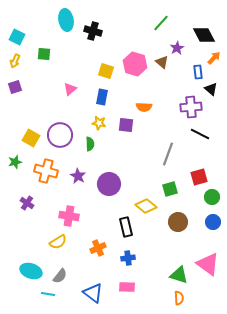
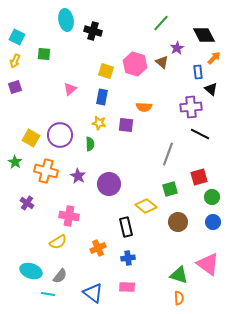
green star at (15, 162): rotated 24 degrees counterclockwise
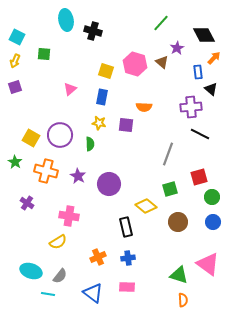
orange cross at (98, 248): moved 9 px down
orange semicircle at (179, 298): moved 4 px right, 2 px down
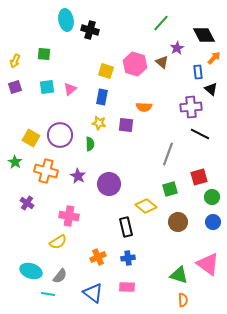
black cross at (93, 31): moved 3 px left, 1 px up
cyan square at (17, 37): moved 30 px right, 50 px down; rotated 35 degrees counterclockwise
